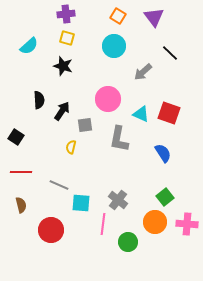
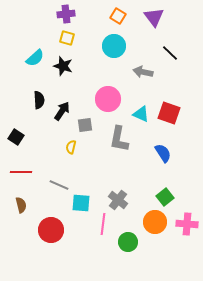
cyan semicircle: moved 6 px right, 12 px down
gray arrow: rotated 54 degrees clockwise
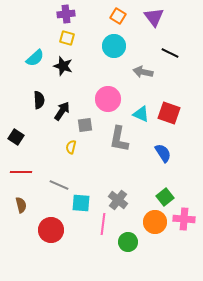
black line: rotated 18 degrees counterclockwise
pink cross: moved 3 px left, 5 px up
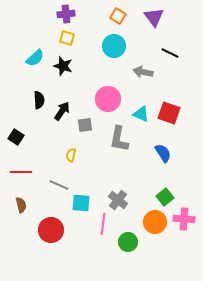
yellow semicircle: moved 8 px down
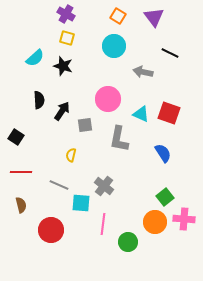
purple cross: rotated 36 degrees clockwise
gray cross: moved 14 px left, 14 px up
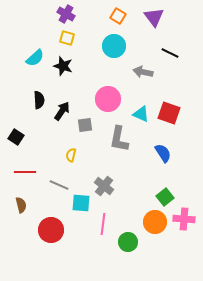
red line: moved 4 px right
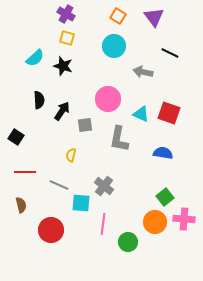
blue semicircle: rotated 48 degrees counterclockwise
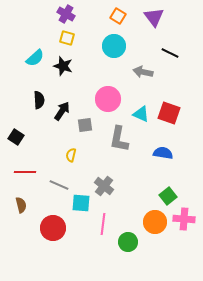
green square: moved 3 px right, 1 px up
red circle: moved 2 px right, 2 px up
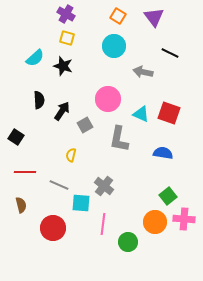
gray square: rotated 21 degrees counterclockwise
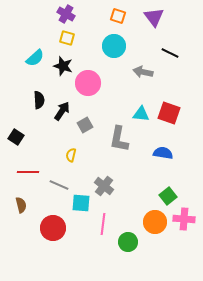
orange square: rotated 14 degrees counterclockwise
pink circle: moved 20 px left, 16 px up
cyan triangle: rotated 18 degrees counterclockwise
red line: moved 3 px right
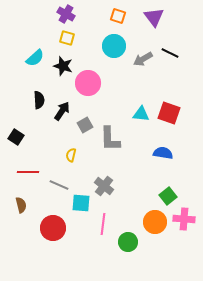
gray arrow: moved 13 px up; rotated 42 degrees counterclockwise
gray L-shape: moved 9 px left; rotated 12 degrees counterclockwise
